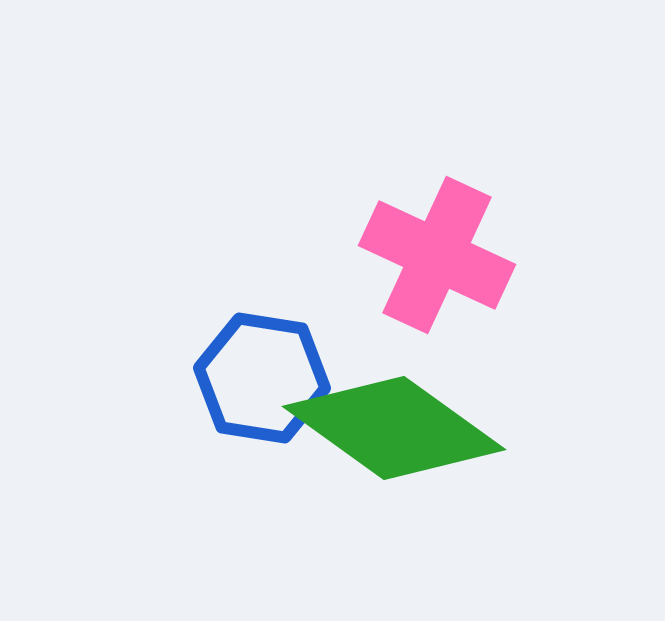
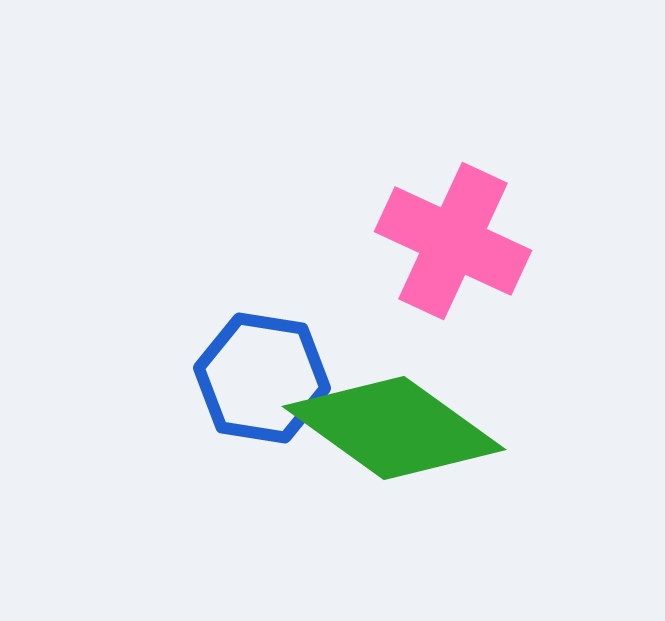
pink cross: moved 16 px right, 14 px up
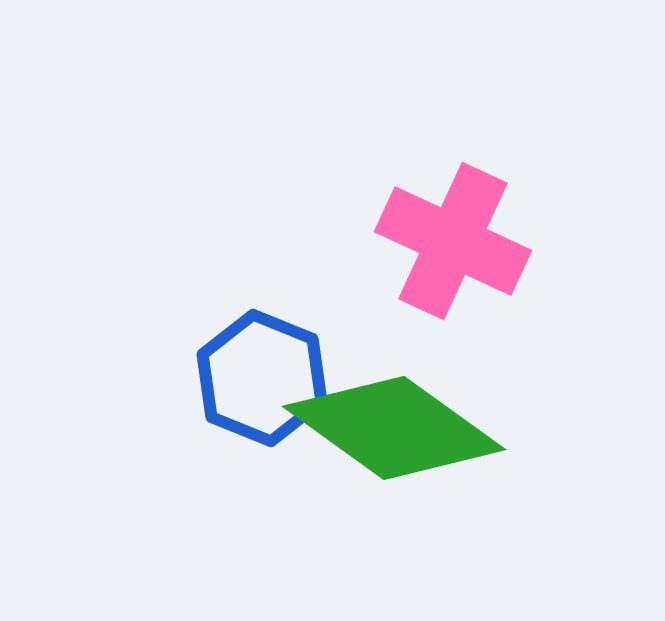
blue hexagon: rotated 13 degrees clockwise
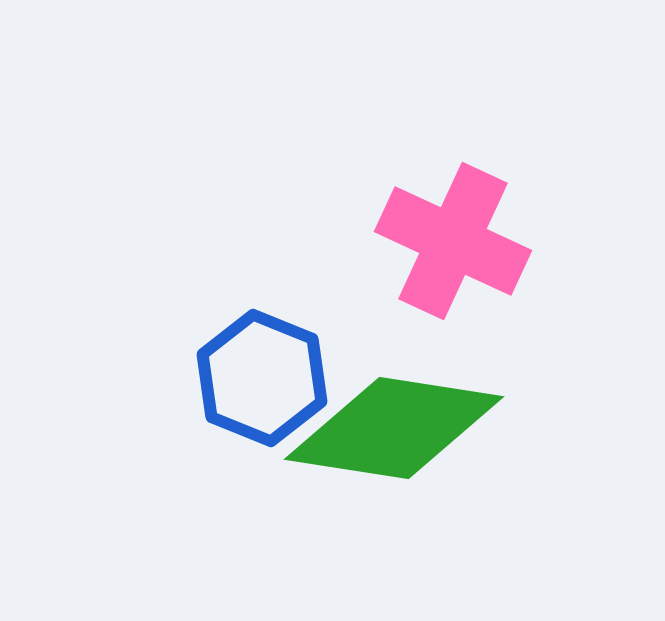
green diamond: rotated 27 degrees counterclockwise
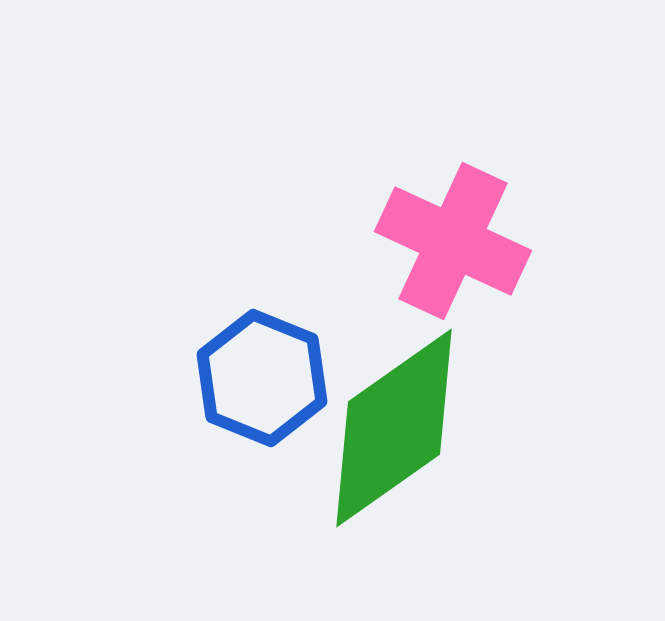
green diamond: rotated 44 degrees counterclockwise
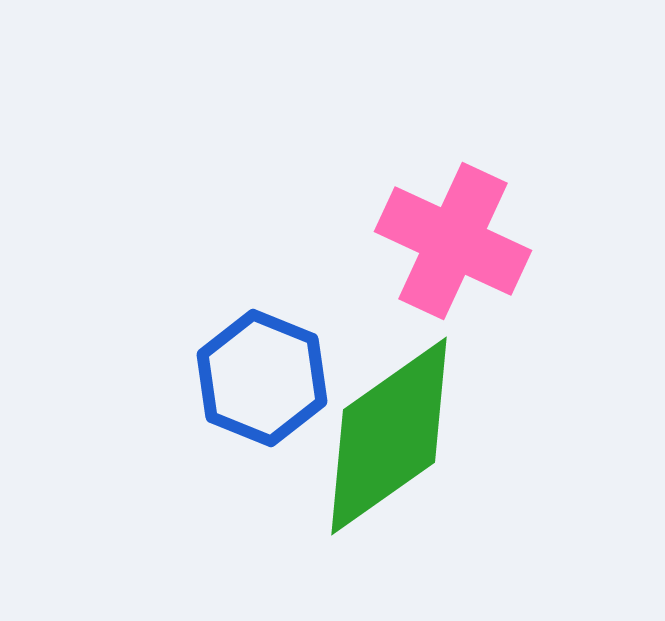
green diamond: moved 5 px left, 8 px down
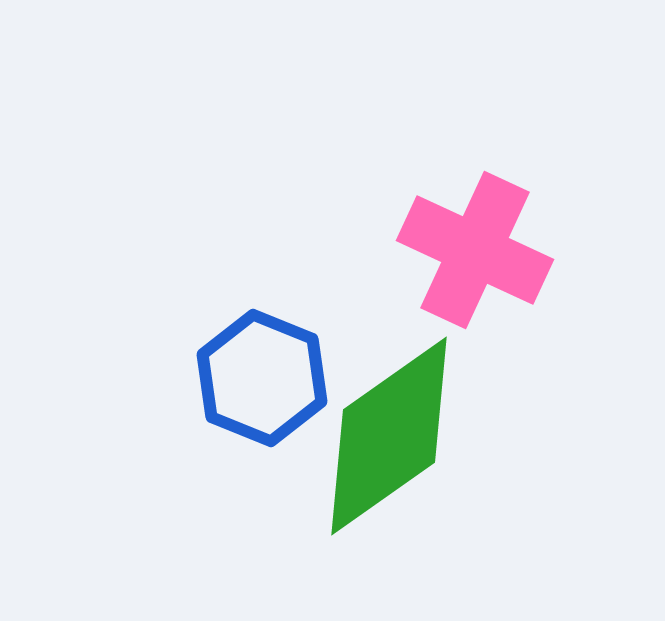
pink cross: moved 22 px right, 9 px down
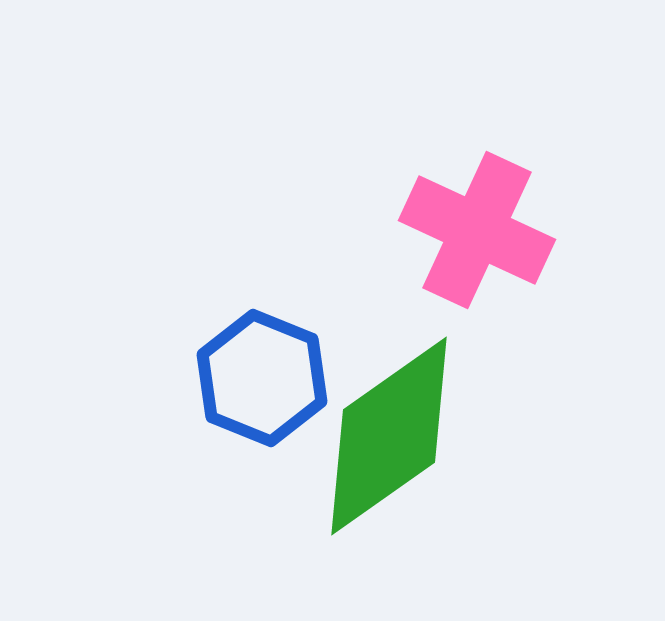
pink cross: moved 2 px right, 20 px up
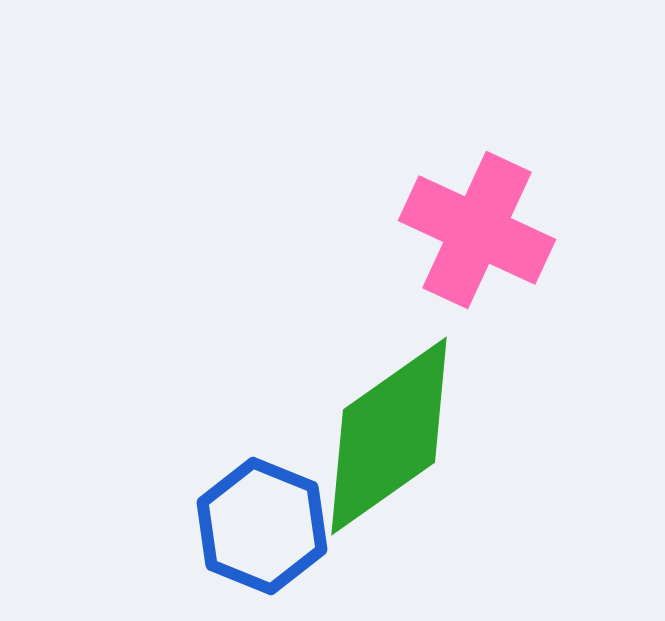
blue hexagon: moved 148 px down
